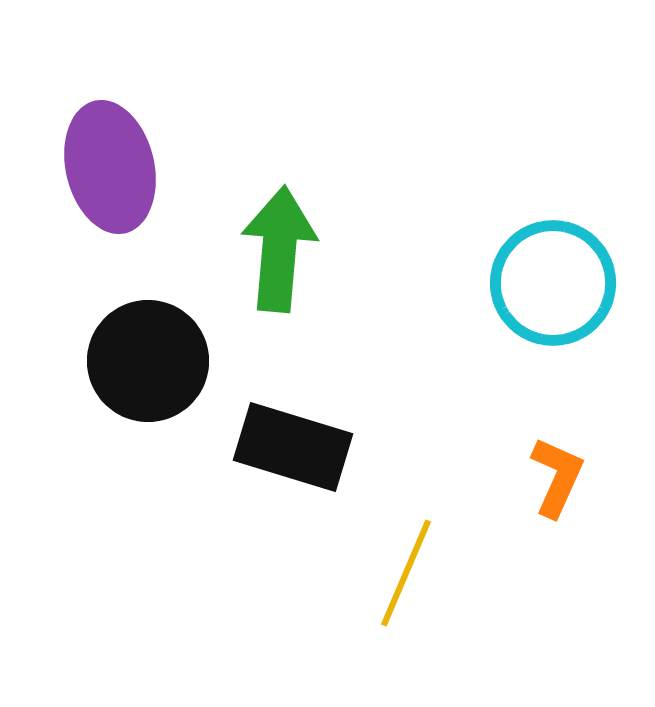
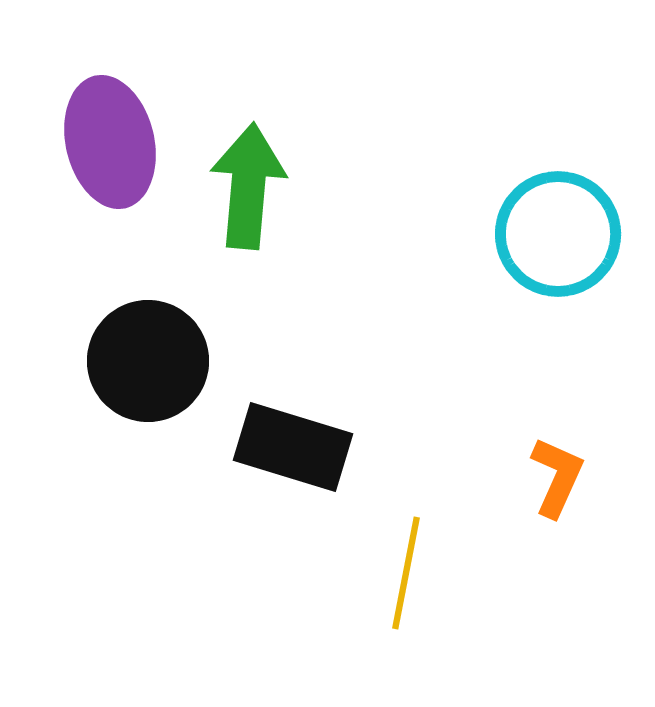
purple ellipse: moved 25 px up
green arrow: moved 31 px left, 63 px up
cyan circle: moved 5 px right, 49 px up
yellow line: rotated 12 degrees counterclockwise
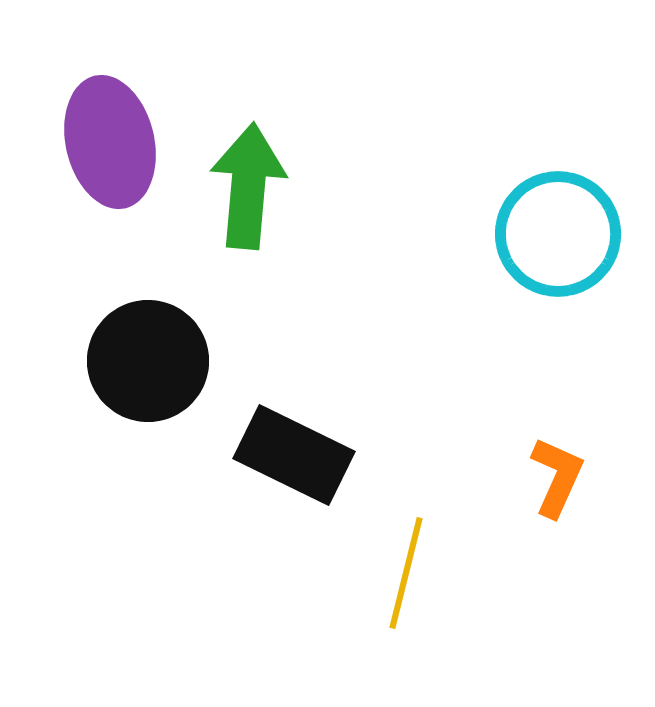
black rectangle: moved 1 px right, 8 px down; rotated 9 degrees clockwise
yellow line: rotated 3 degrees clockwise
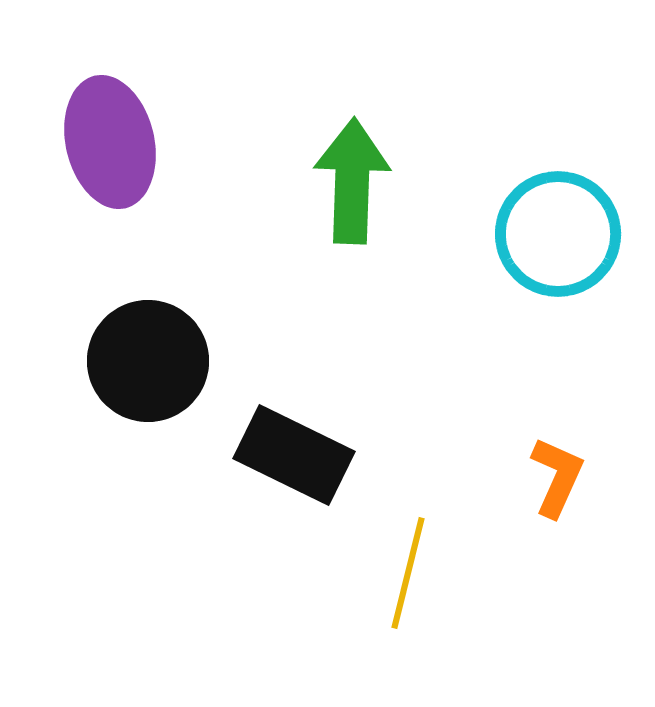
green arrow: moved 104 px right, 5 px up; rotated 3 degrees counterclockwise
yellow line: moved 2 px right
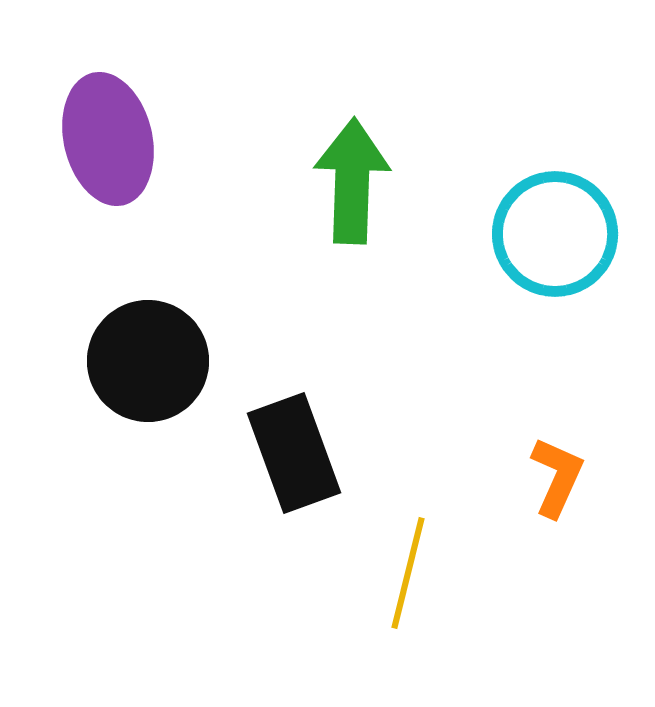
purple ellipse: moved 2 px left, 3 px up
cyan circle: moved 3 px left
black rectangle: moved 2 px up; rotated 44 degrees clockwise
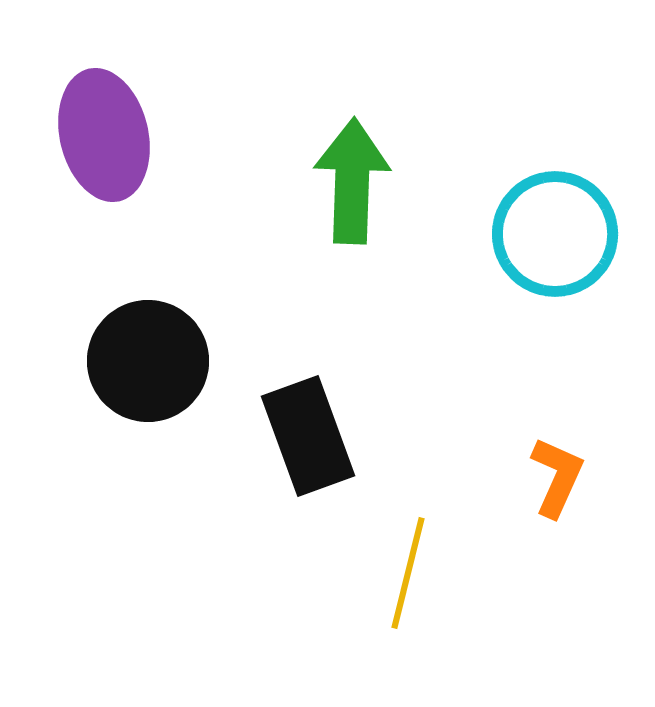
purple ellipse: moved 4 px left, 4 px up
black rectangle: moved 14 px right, 17 px up
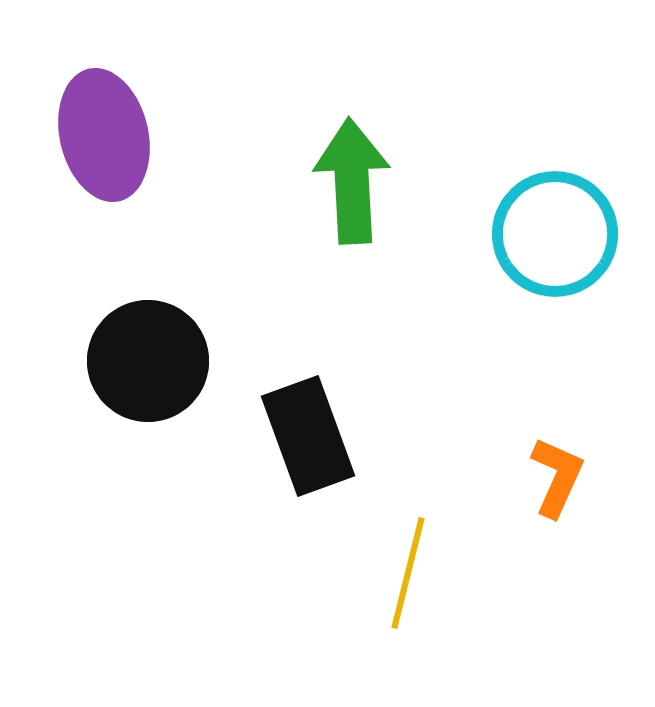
green arrow: rotated 5 degrees counterclockwise
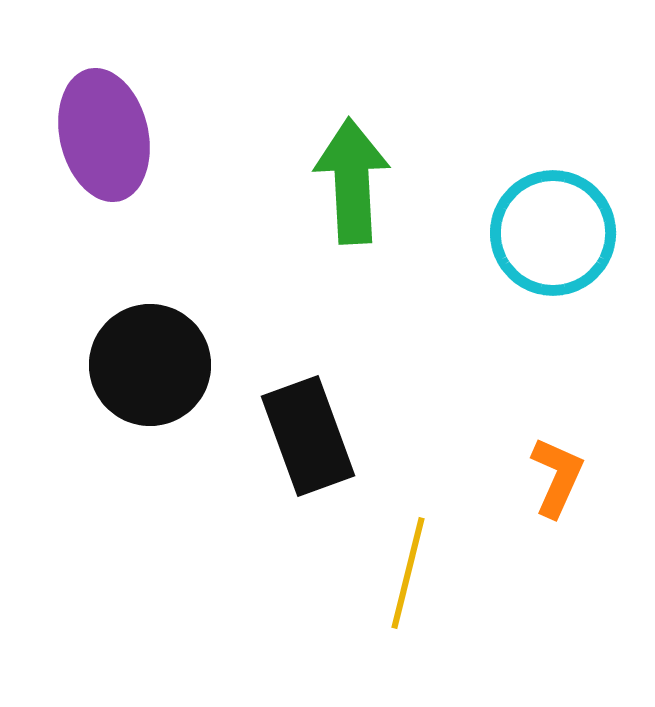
cyan circle: moved 2 px left, 1 px up
black circle: moved 2 px right, 4 px down
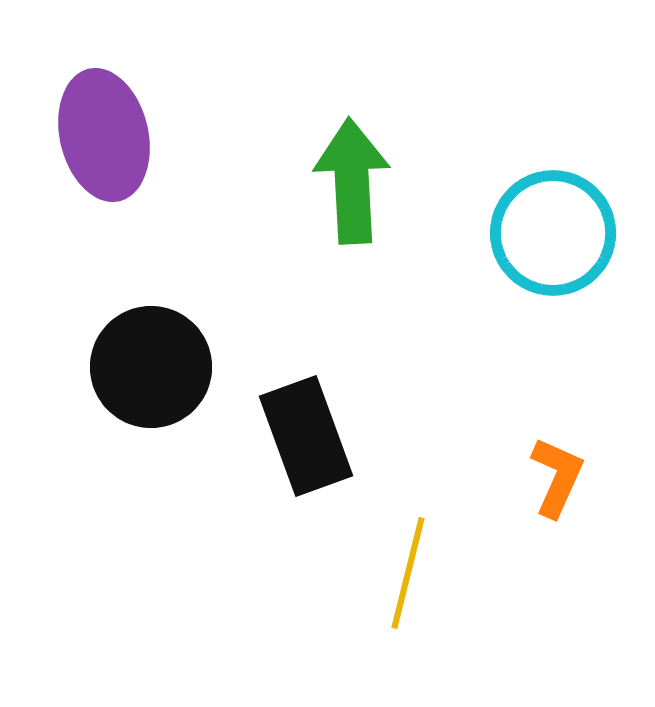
black circle: moved 1 px right, 2 px down
black rectangle: moved 2 px left
